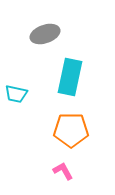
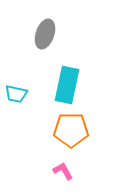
gray ellipse: rotated 52 degrees counterclockwise
cyan rectangle: moved 3 px left, 8 px down
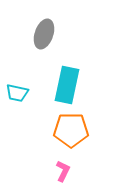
gray ellipse: moved 1 px left
cyan trapezoid: moved 1 px right, 1 px up
pink L-shape: rotated 55 degrees clockwise
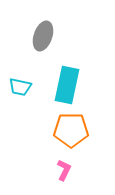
gray ellipse: moved 1 px left, 2 px down
cyan trapezoid: moved 3 px right, 6 px up
pink L-shape: moved 1 px right, 1 px up
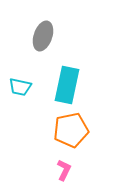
orange pentagon: rotated 12 degrees counterclockwise
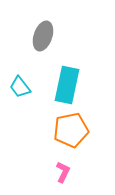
cyan trapezoid: rotated 40 degrees clockwise
pink L-shape: moved 1 px left, 2 px down
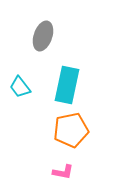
pink L-shape: rotated 75 degrees clockwise
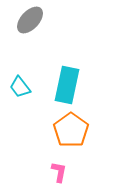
gray ellipse: moved 13 px left, 16 px up; rotated 24 degrees clockwise
orange pentagon: rotated 24 degrees counterclockwise
pink L-shape: moved 4 px left; rotated 90 degrees counterclockwise
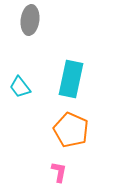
gray ellipse: rotated 36 degrees counterclockwise
cyan rectangle: moved 4 px right, 6 px up
orange pentagon: rotated 12 degrees counterclockwise
